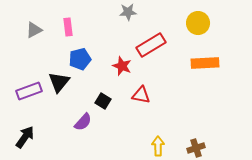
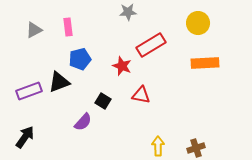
black triangle: rotated 30 degrees clockwise
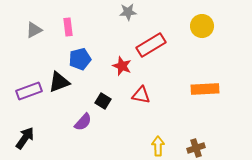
yellow circle: moved 4 px right, 3 px down
orange rectangle: moved 26 px down
black arrow: moved 1 px down
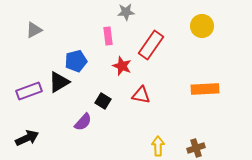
gray star: moved 2 px left
pink rectangle: moved 40 px right, 9 px down
red rectangle: rotated 24 degrees counterclockwise
blue pentagon: moved 4 px left, 2 px down
black triangle: rotated 10 degrees counterclockwise
black arrow: moved 2 px right; rotated 30 degrees clockwise
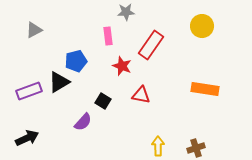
orange rectangle: rotated 12 degrees clockwise
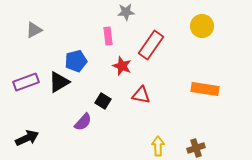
purple rectangle: moved 3 px left, 9 px up
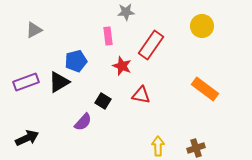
orange rectangle: rotated 28 degrees clockwise
